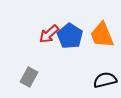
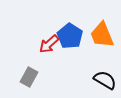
red arrow: moved 10 px down
black semicircle: rotated 45 degrees clockwise
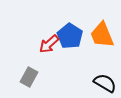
black semicircle: moved 3 px down
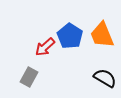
red arrow: moved 4 px left, 3 px down
black semicircle: moved 5 px up
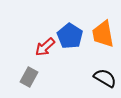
orange trapezoid: moved 1 px right, 1 px up; rotated 12 degrees clockwise
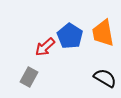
orange trapezoid: moved 1 px up
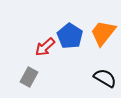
orange trapezoid: rotated 48 degrees clockwise
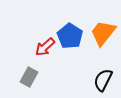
black semicircle: moved 2 px left, 2 px down; rotated 95 degrees counterclockwise
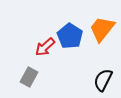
orange trapezoid: moved 1 px left, 4 px up
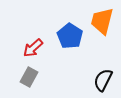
orange trapezoid: moved 8 px up; rotated 24 degrees counterclockwise
red arrow: moved 12 px left, 1 px down
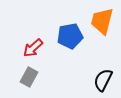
blue pentagon: rotated 30 degrees clockwise
